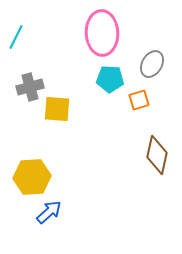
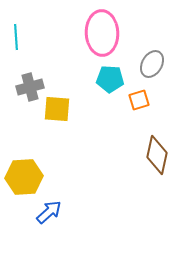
cyan line: rotated 30 degrees counterclockwise
yellow hexagon: moved 8 px left
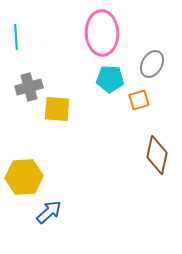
gray cross: moved 1 px left
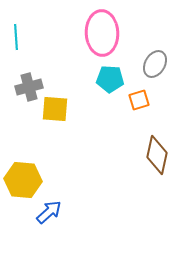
gray ellipse: moved 3 px right
yellow square: moved 2 px left
yellow hexagon: moved 1 px left, 3 px down; rotated 9 degrees clockwise
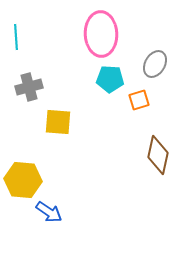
pink ellipse: moved 1 px left, 1 px down
yellow square: moved 3 px right, 13 px down
brown diamond: moved 1 px right
blue arrow: rotated 76 degrees clockwise
